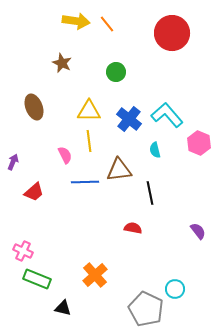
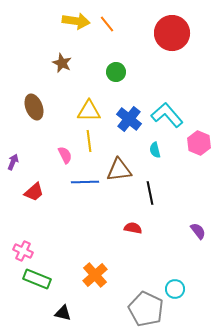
black triangle: moved 5 px down
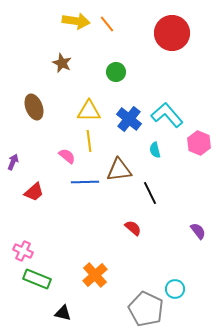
pink semicircle: moved 2 px right, 1 px down; rotated 24 degrees counterclockwise
black line: rotated 15 degrees counterclockwise
red semicircle: rotated 30 degrees clockwise
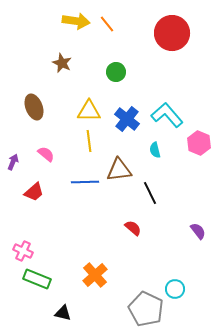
blue cross: moved 2 px left
pink semicircle: moved 21 px left, 2 px up
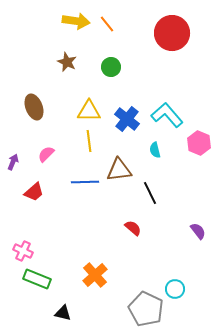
brown star: moved 5 px right, 1 px up
green circle: moved 5 px left, 5 px up
pink semicircle: rotated 84 degrees counterclockwise
